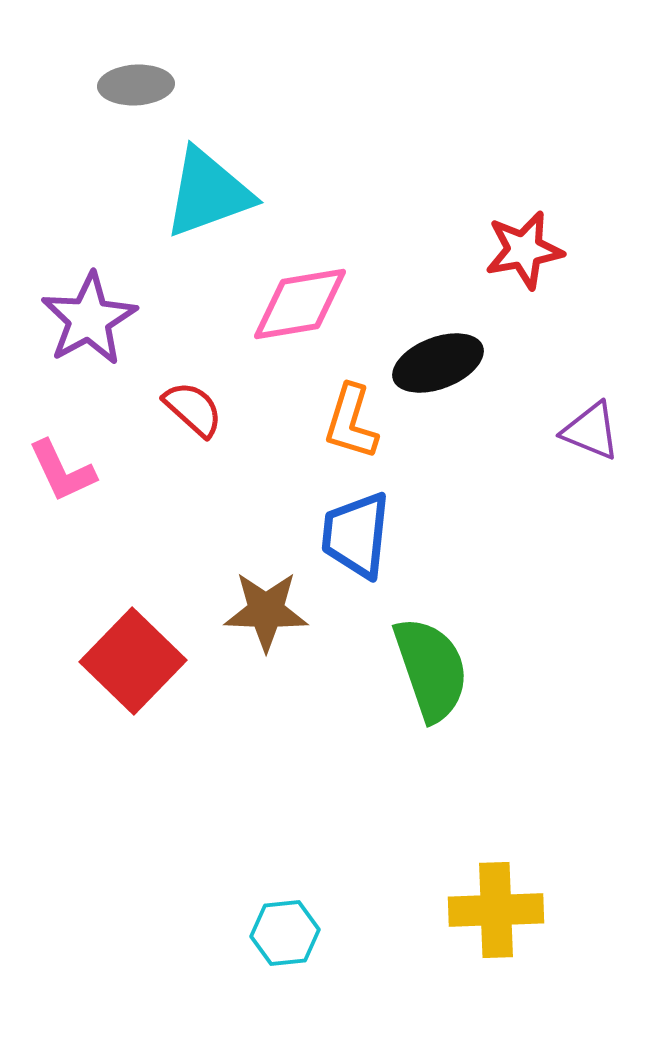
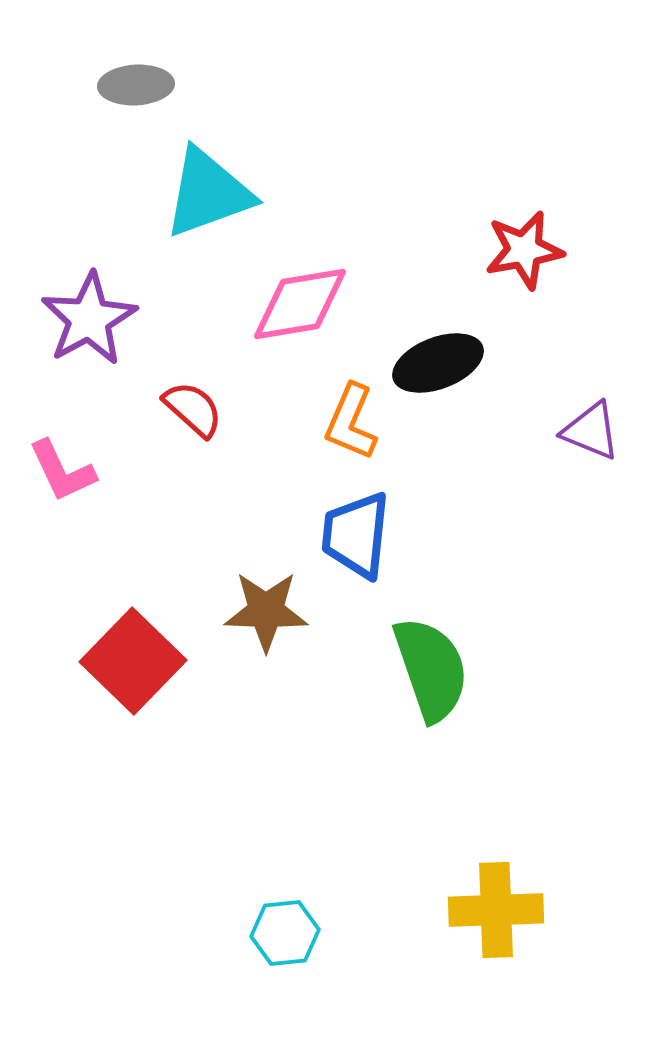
orange L-shape: rotated 6 degrees clockwise
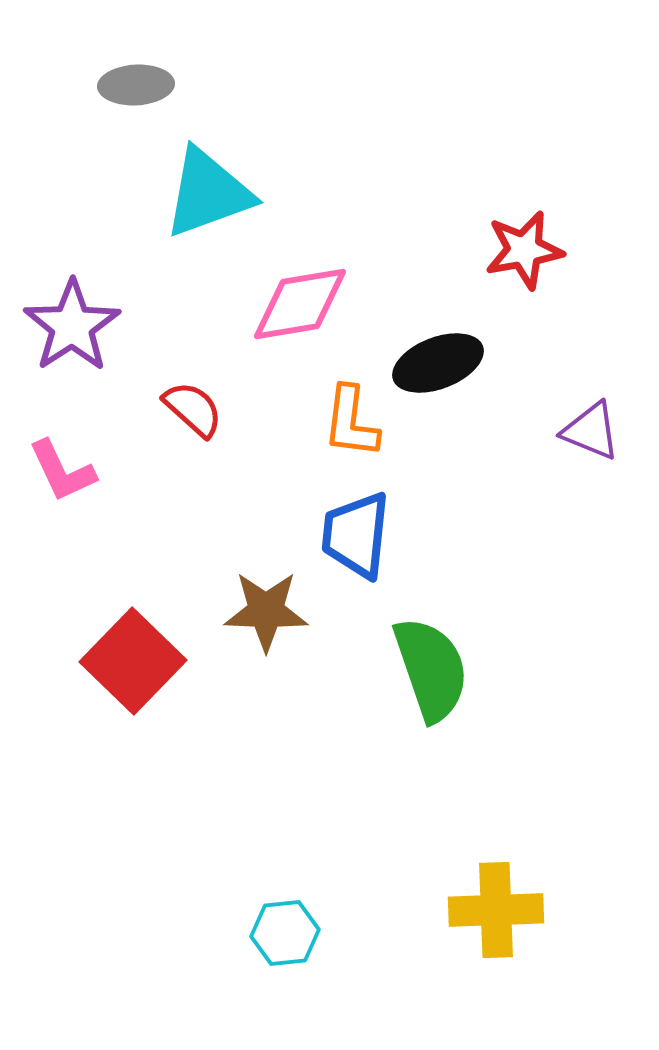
purple star: moved 17 px left, 7 px down; rotated 4 degrees counterclockwise
orange L-shape: rotated 16 degrees counterclockwise
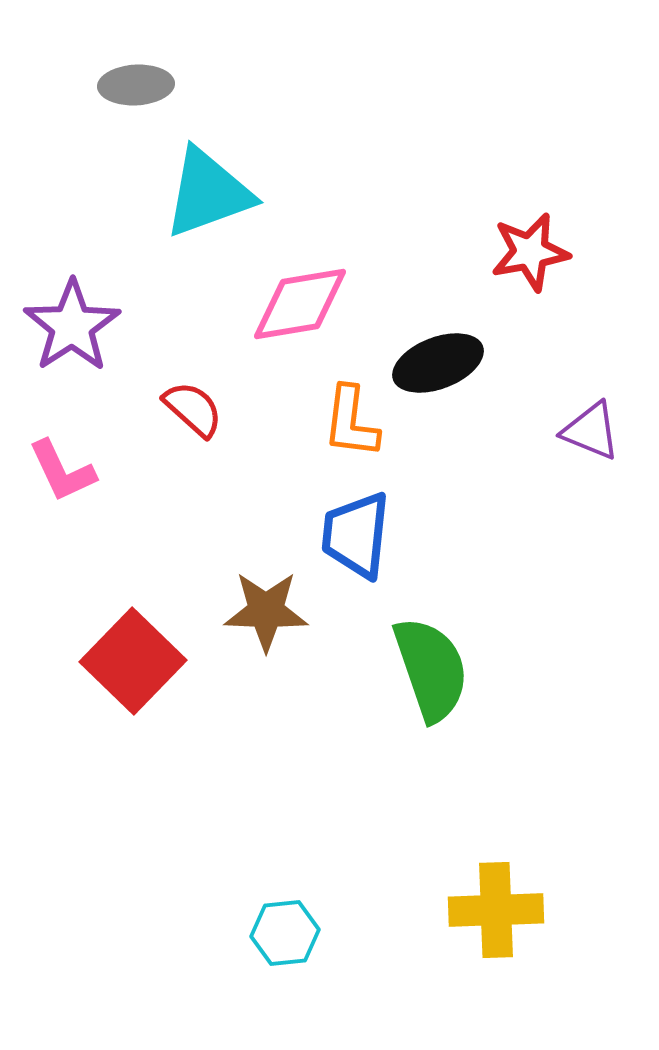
red star: moved 6 px right, 2 px down
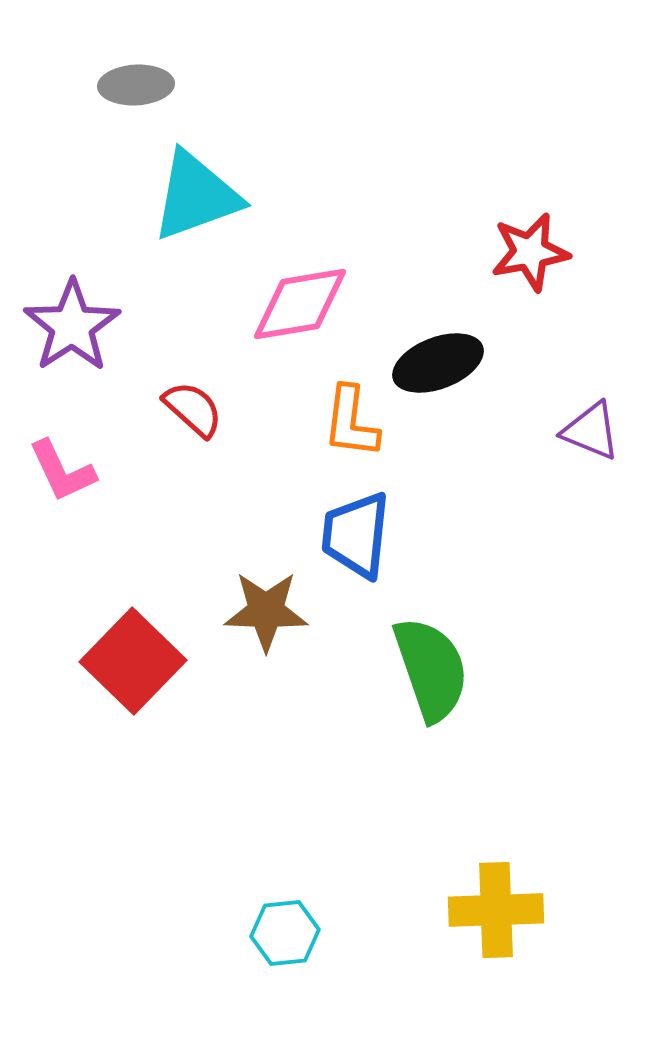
cyan triangle: moved 12 px left, 3 px down
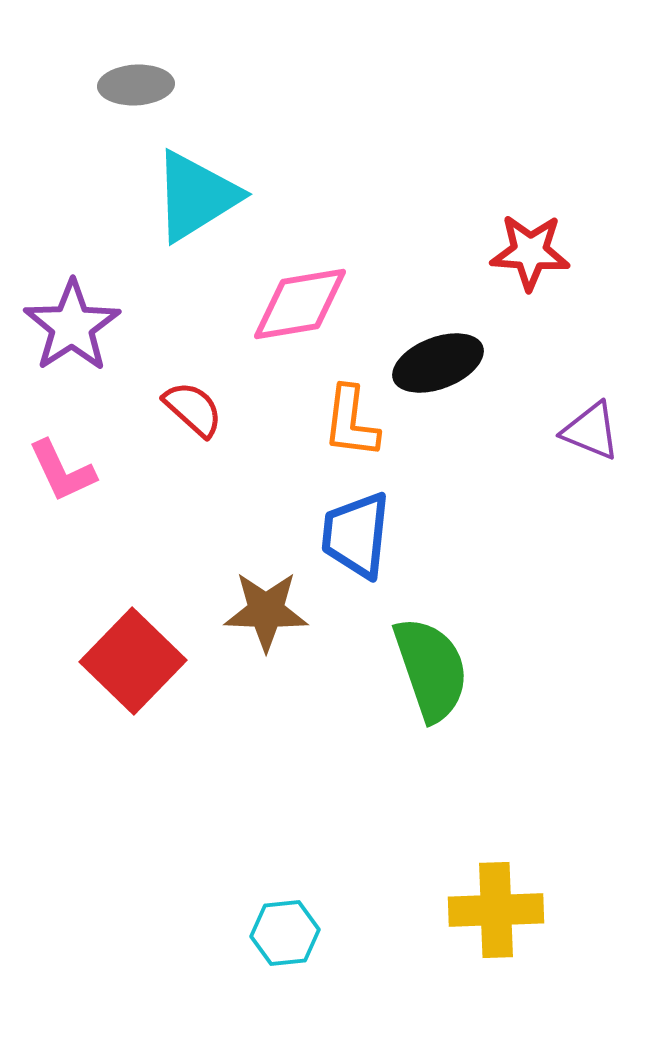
cyan triangle: rotated 12 degrees counterclockwise
red star: rotated 14 degrees clockwise
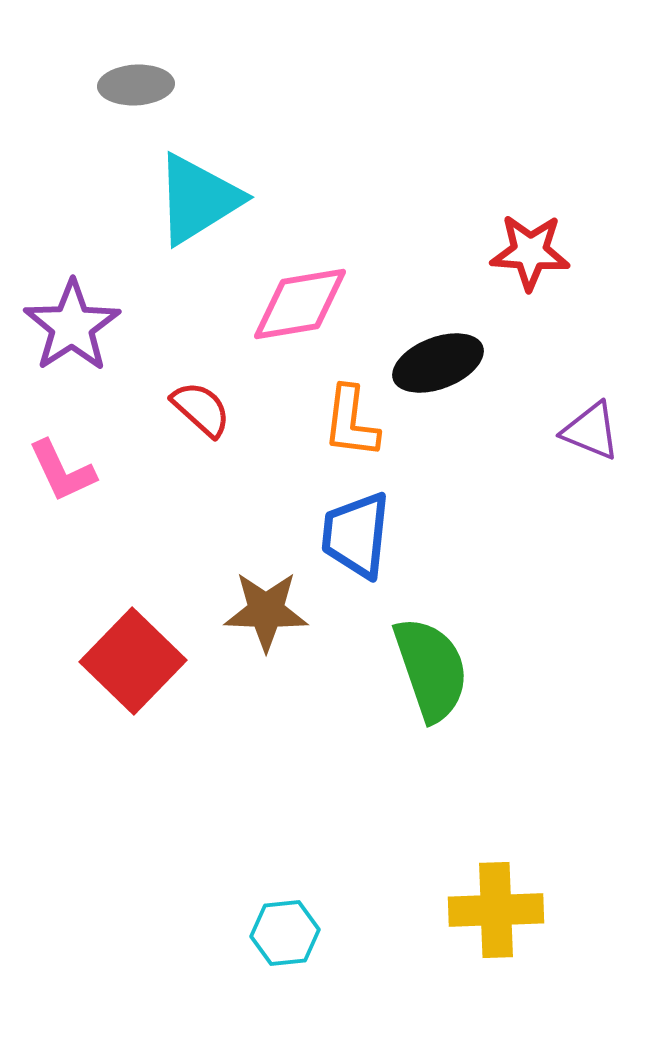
cyan triangle: moved 2 px right, 3 px down
red semicircle: moved 8 px right
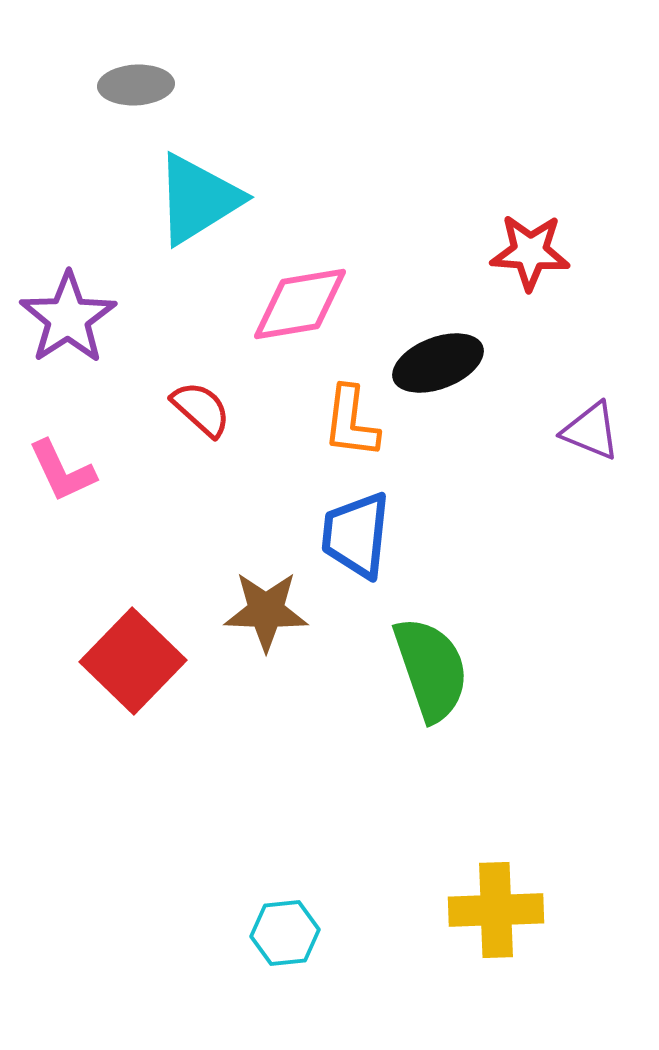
purple star: moved 4 px left, 8 px up
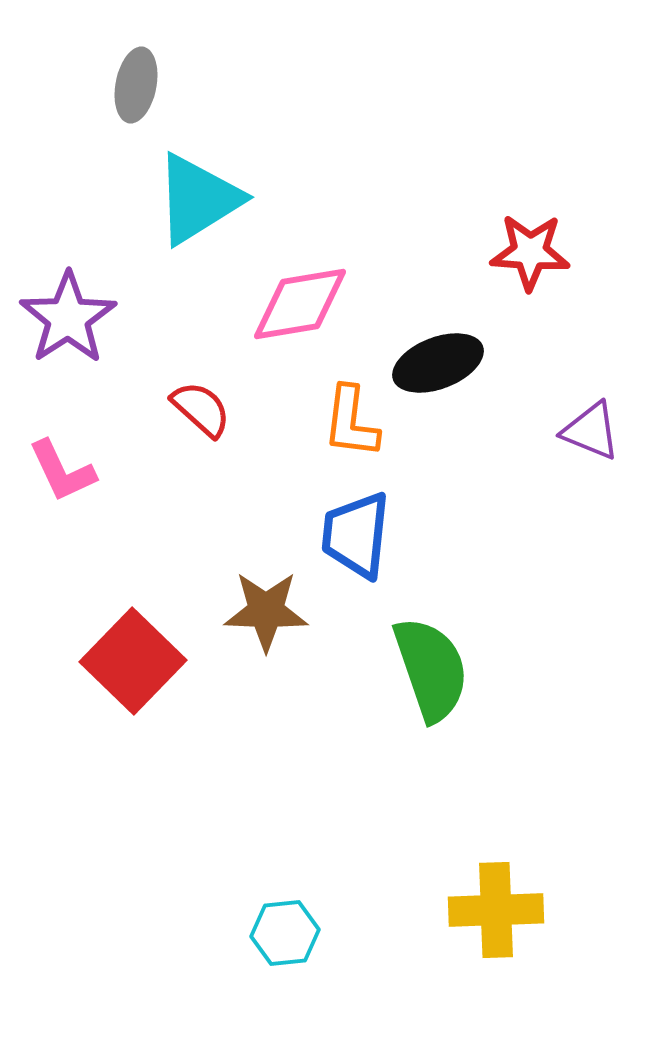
gray ellipse: rotated 76 degrees counterclockwise
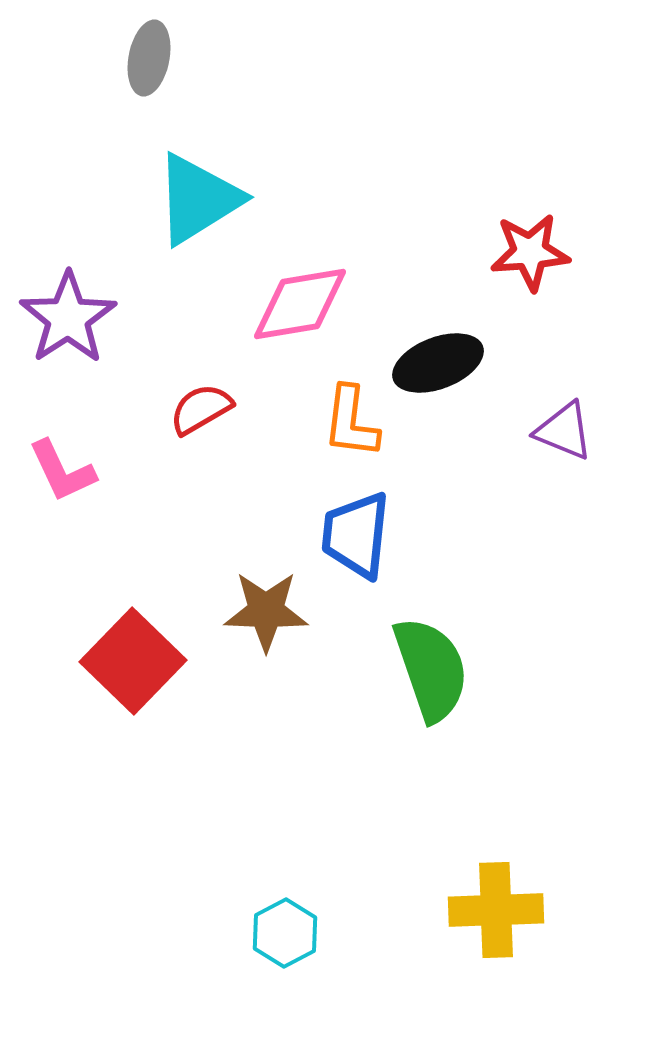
gray ellipse: moved 13 px right, 27 px up
red star: rotated 8 degrees counterclockwise
red semicircle: rotated 72 degrees counterclockwise
purple triangle: moved 27 px left
cyan hexagon: rotated 22 degrees counterclockwise
